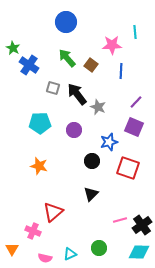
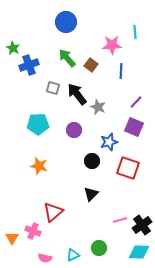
blue cross: rotated 36 degrees clockwise
cyan pentagon: moved 2 px left, 1 px down
orange triangle: moved 11 px up
cyan triangle: moved 3 px right, 1 px down
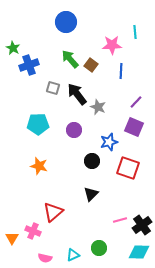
green arrow: moved 3 px right, 1 px down
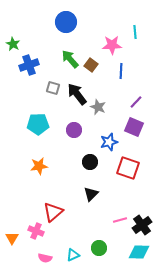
green star: moved 4 px up
black circle: moved 2 px left, 1 px down
orange star: rotated 24 degrees counterclockwise
pink cross: moved 3 px right
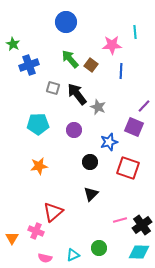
purple line: moved 8 px right, 4 px down
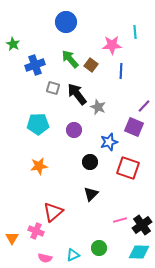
blue cross: moved 6 px right
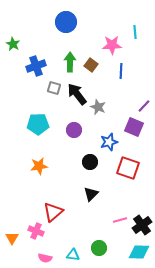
green arrow: moved 3 px down; rotated 42 degrees clockwise
blue cross: moved 1 px right, 1 px down
gray square: moved 1 px right
cyan triangle: rotated 32 degrees clockwise
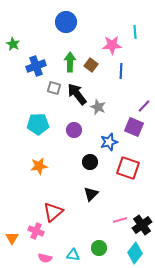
cyan diamond: moved 4 px left, 1 px down; rotated 55 degrees counterclockwise
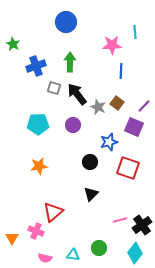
brown square: moved 26 px right, 38 px down
purple circle: moved 1 px left, 5 px up
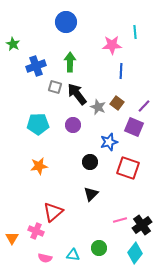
gray square: moved 1 px right, 1 px up
